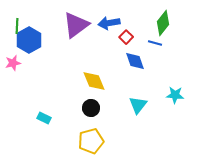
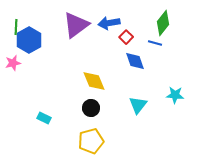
green line: moved 1 px left, 1 px down
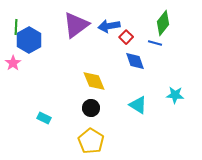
blue arrow: moved 3 px down
pink star: rotated 21 degrees counterclockwise
cyan triangle: rotated 36 degrees counterclockwise
yellow pentagon: rotated 25 degrees counterclockwise
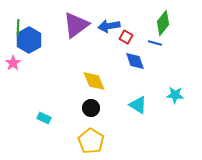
green line: moved 2 px right
red square: rotated 16 degrees counterclockwise
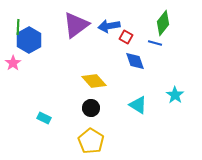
yellow diamond: rotated 20 degrees counterclockwise
cyan star: rotated 30 degrees clockwise
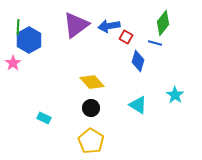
blue diamond: moved 3 px right; rotated 35 degrees clockwise
yellow diamond: moved 2 px left, 1 px down
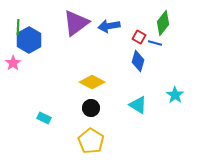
purple triangle: moved 2 px up
red square: moved 13 px right
yellow diamond: rotated 20 degrees counterclockwise
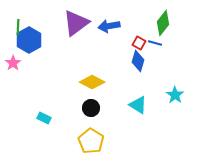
red square: moved 6 px down
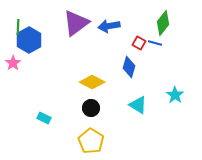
blue diamond: moved 9 px left, 6 px down
